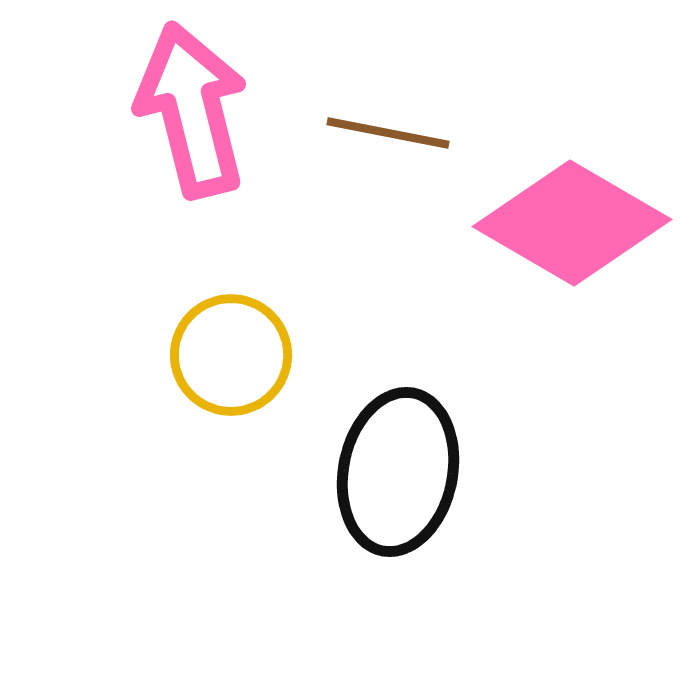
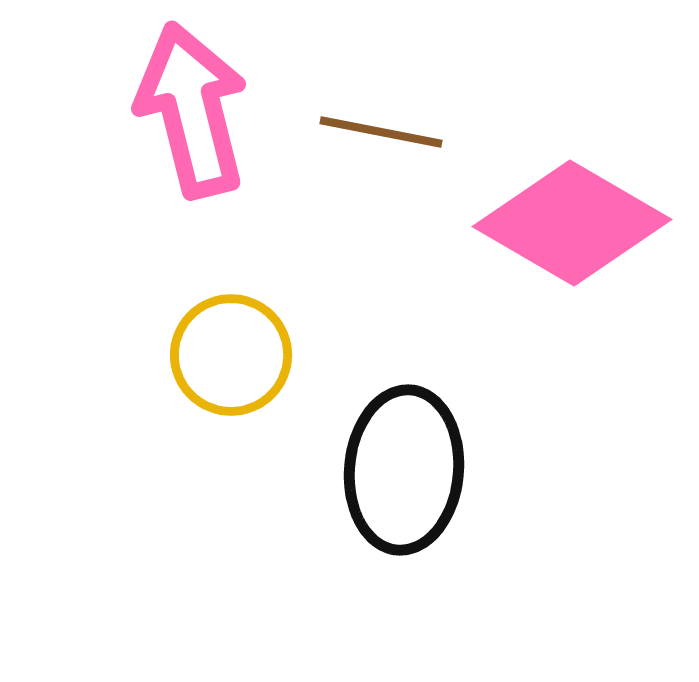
brown line: moved 7 px left, 1 px up
black ellipse: moved 6 px right, 2 px up; rotated 6 degrees counterclockwise
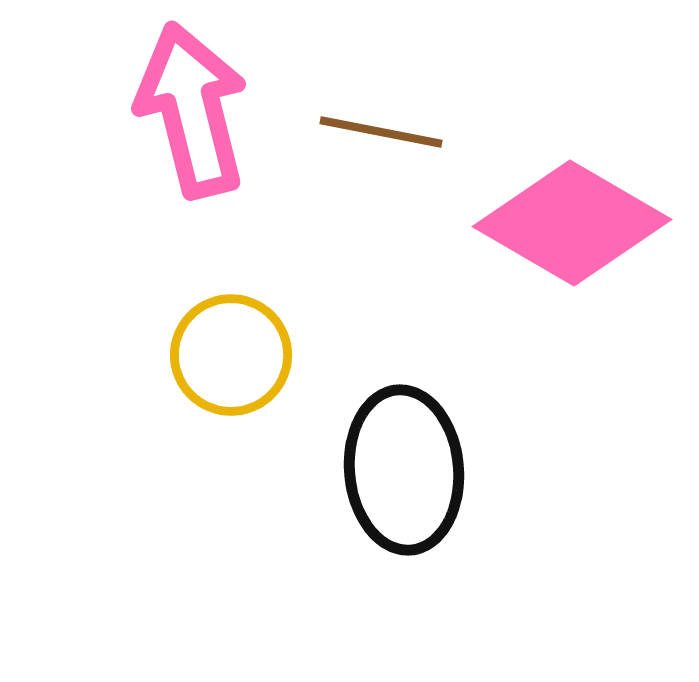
black ellipse: rotated 10 degrees counterclockwise
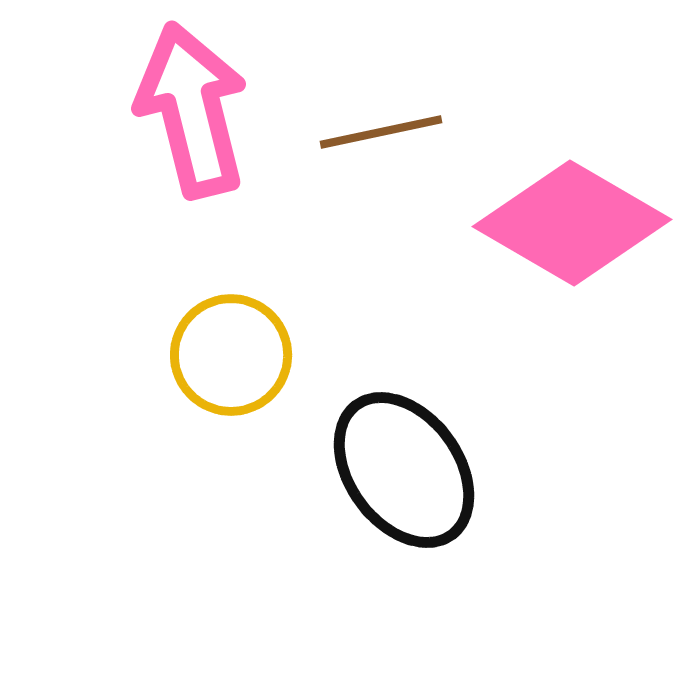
brown line: rotated 23 degrees counterclockwise
black ellipse: rotated 31 degrees counterclockwise
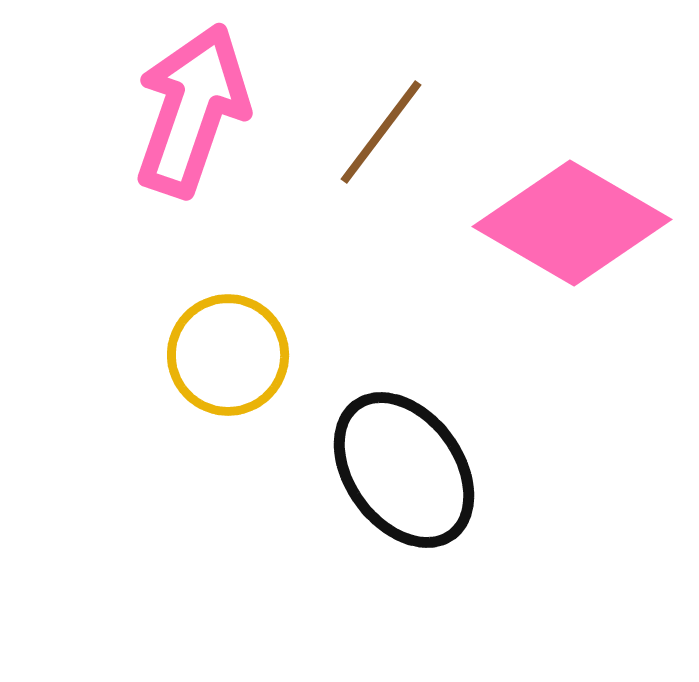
pink arrow: rotated 33 degrees clockwise
brown line: rotated 41 degrees counterclockwise
yellow circle: moved 3 px left
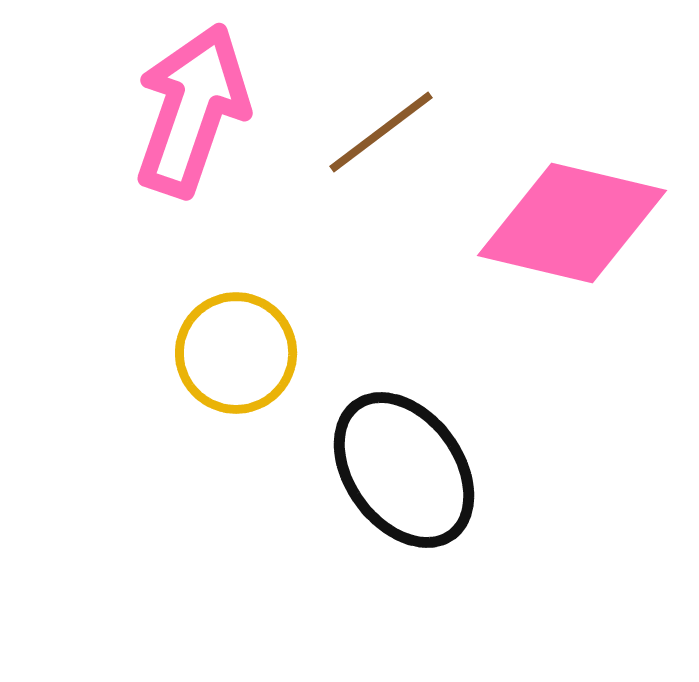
brown line: rotated 16 degrees clockwise
pink diamond: rotated 17 degrees counterclockwise
yellow circle: moved 8 px right, 2 px up
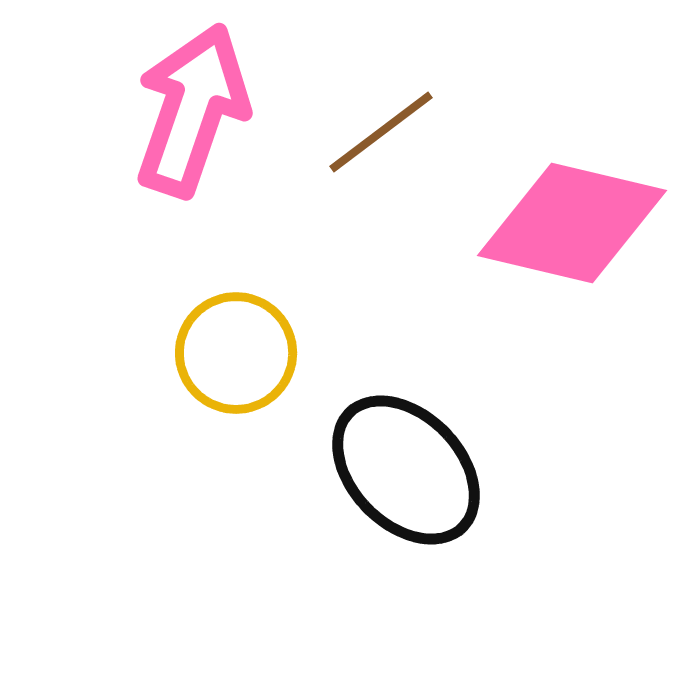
black ellipse: moved 2 px right; rotated 8 degrees counterclockwise
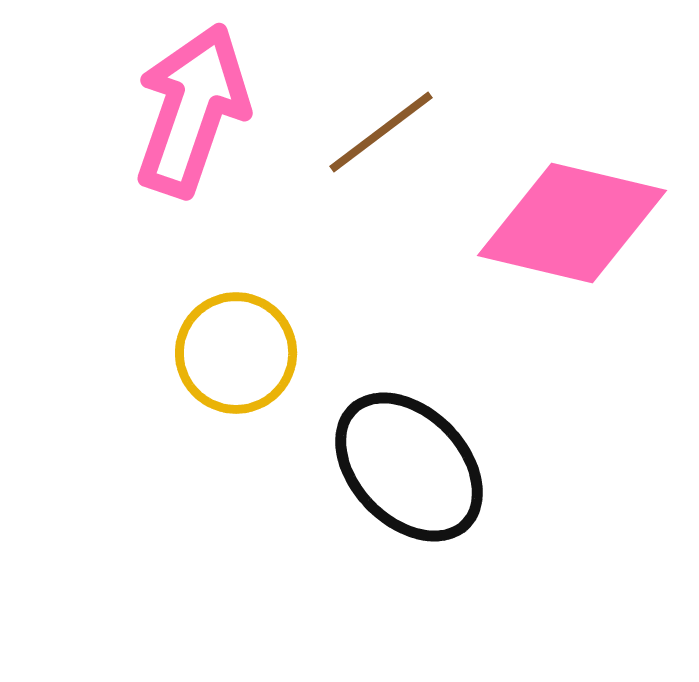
black ellipse: moved 3 px right, 3 px up
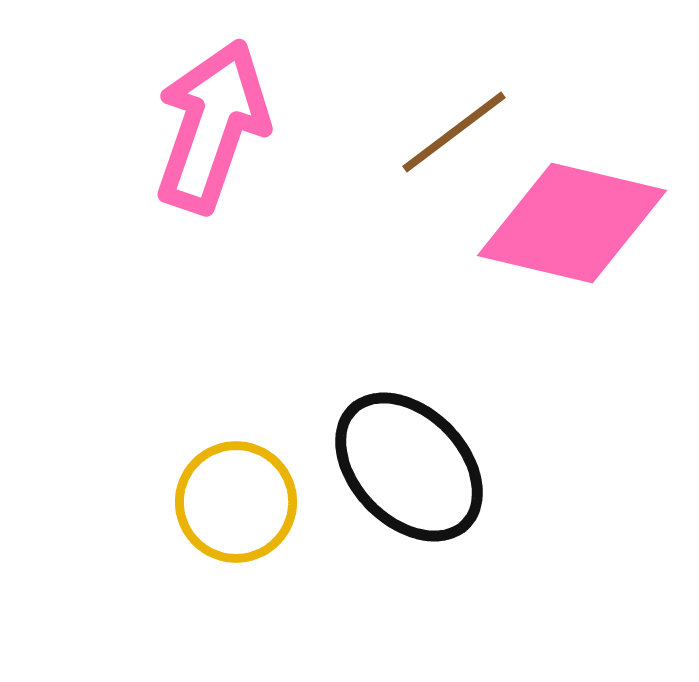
pink arrow: moved 20 px right, 16 px down
brown line: moved 73 px right
yellow circle: moved 149 px down
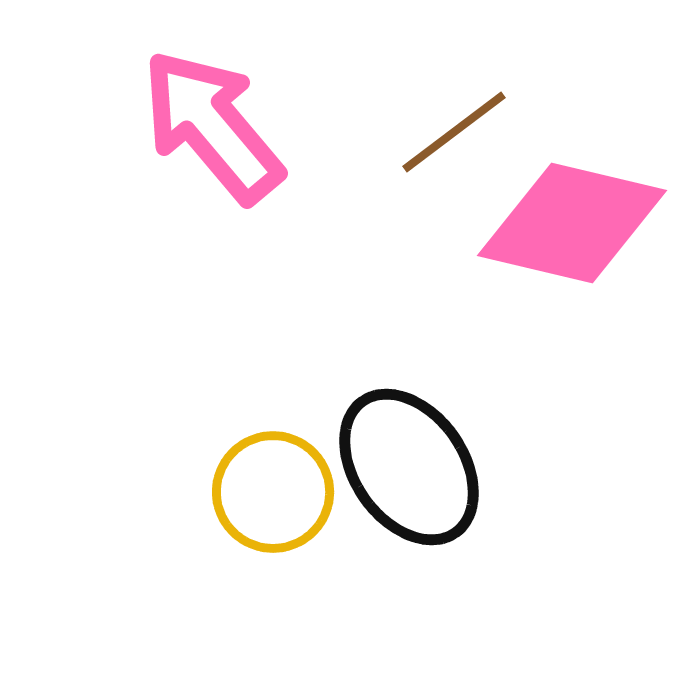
pink arrow: rotated 59 degrees counterclockwise
black ellipse: rotated 9 degrees clockwise
yellow circle: moved 37 px right, 10 px up
